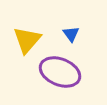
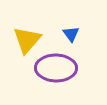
purple ellipse: moved 4 px left, 4 px up; rotated 21 degrees counterclockwise
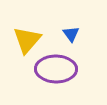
purple ellipse: moved 1 px down
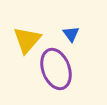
purple ellipse: rotated 69 degrees clockwise
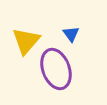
yellow triangle: moved 1 px left, 1 px down
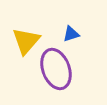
blue triangle: rotated 48 degrees clockwise
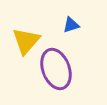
blue triangle: moved 9 px up
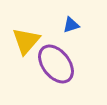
purple ellipse: moved 5 px up; rotated 18 degrees counterclockwise
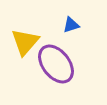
yellow triangle: moved 1 px left, 1 px down
